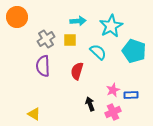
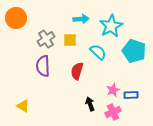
orange circle: moved 1 px left, 1 px down
cyan arrow: moved 3 px right, 2 px up
yellow triangle: moved 11 px left, 8 px up
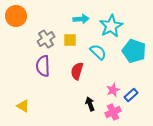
orange circle: moved 2 px up
blue rectangle: rotated 40 degrees counterclockwise
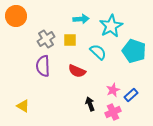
red semicircle: rotated 84 degrees counterclockwise
